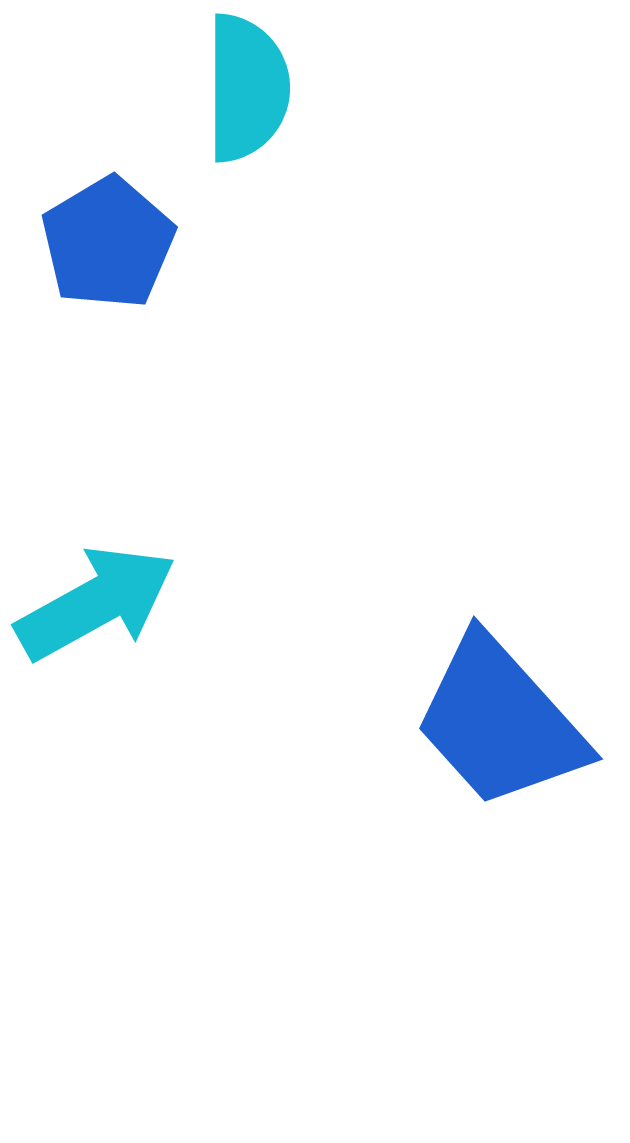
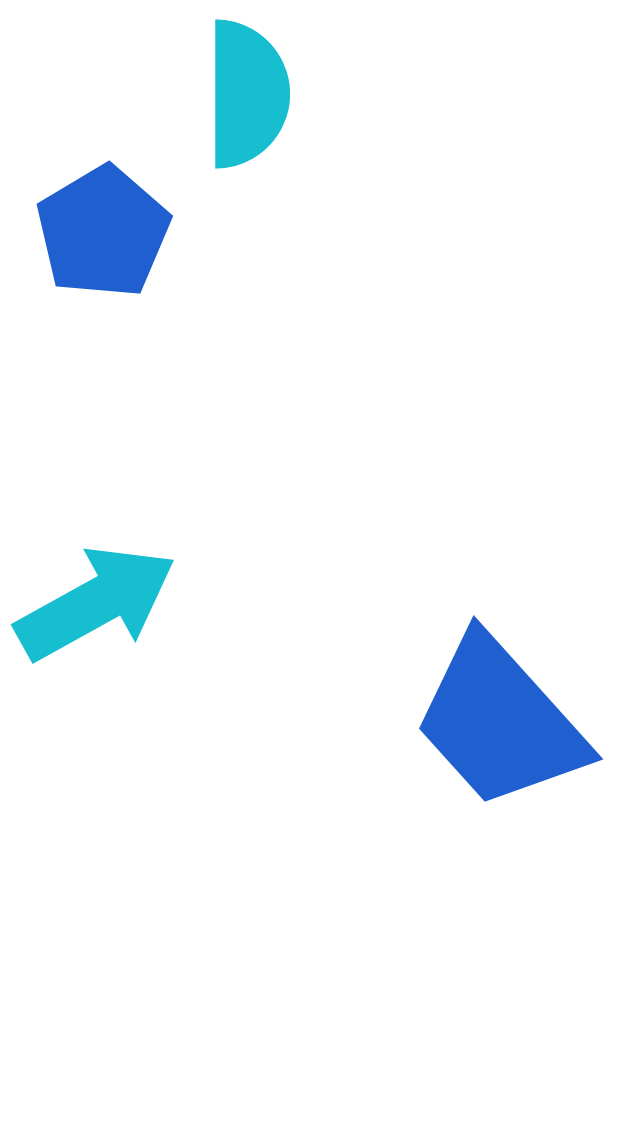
cyan semicircle: moved 6 px down
blue pentagon: moved 5 px left, 11 px up
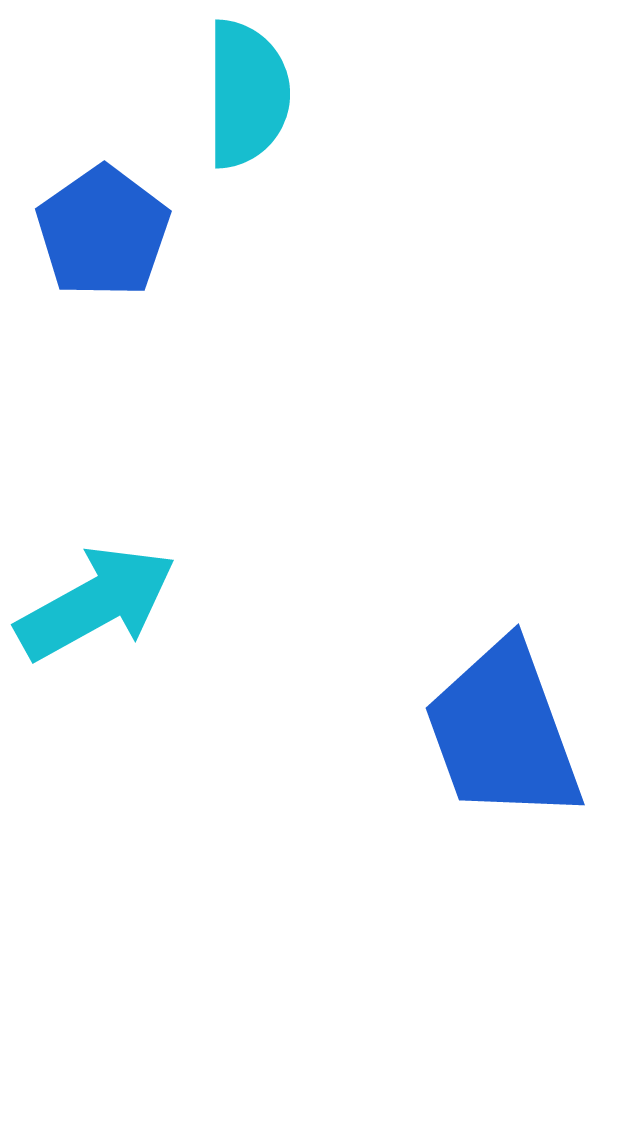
blue pentagon: rotated 4 degrees counterclockwise
blue trapezoid: moved 3 px right, 10 px down; rotated 22 degrees clockwise
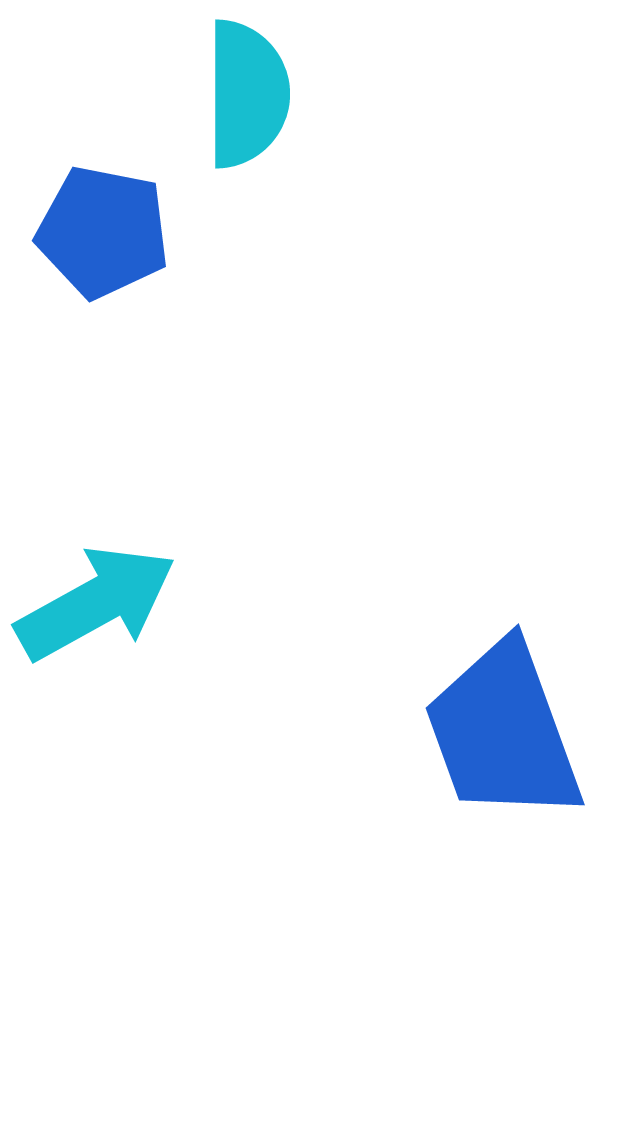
blue pentagon: rotated 26 degrees counterclockwise
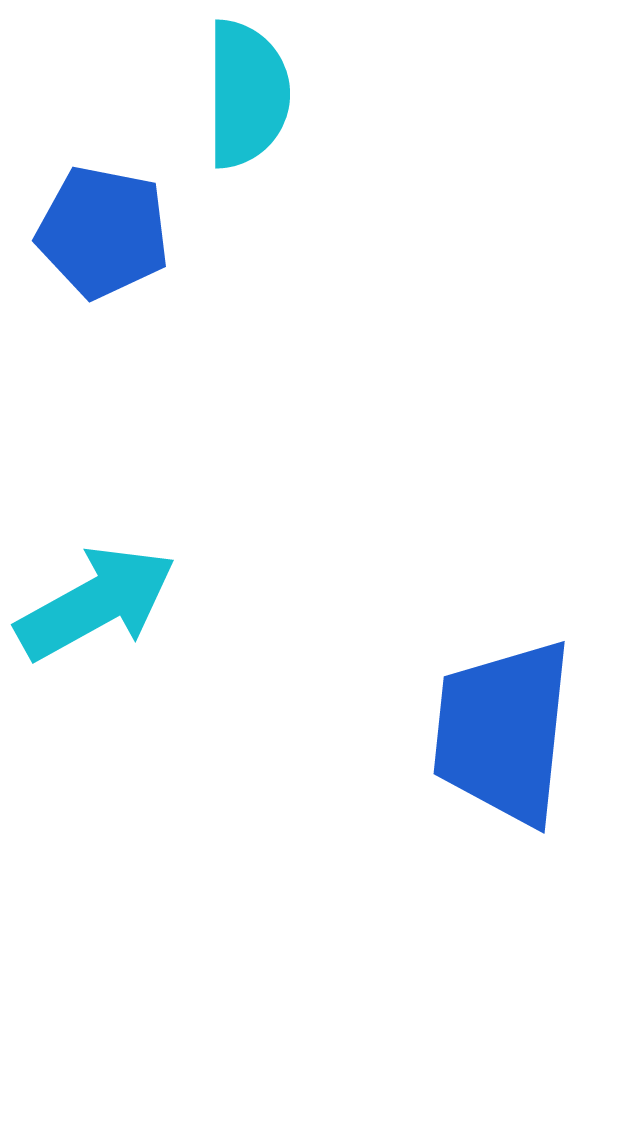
blue trapezoid: rotated 26 degrees clockwise
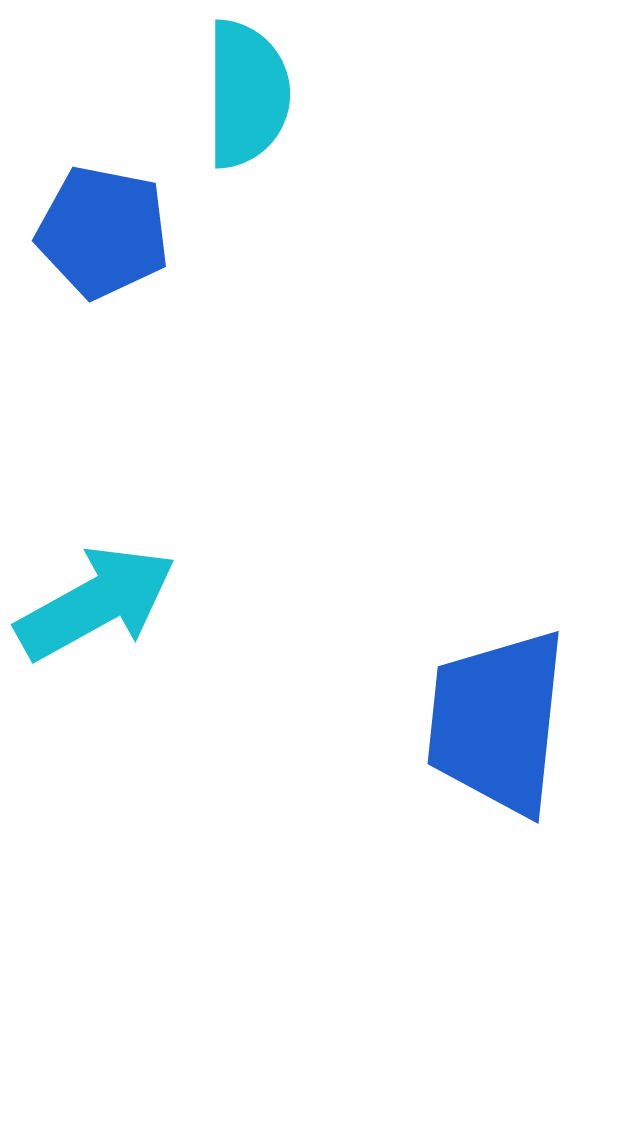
blue trapezoid: moved 6 px left, 10 px up
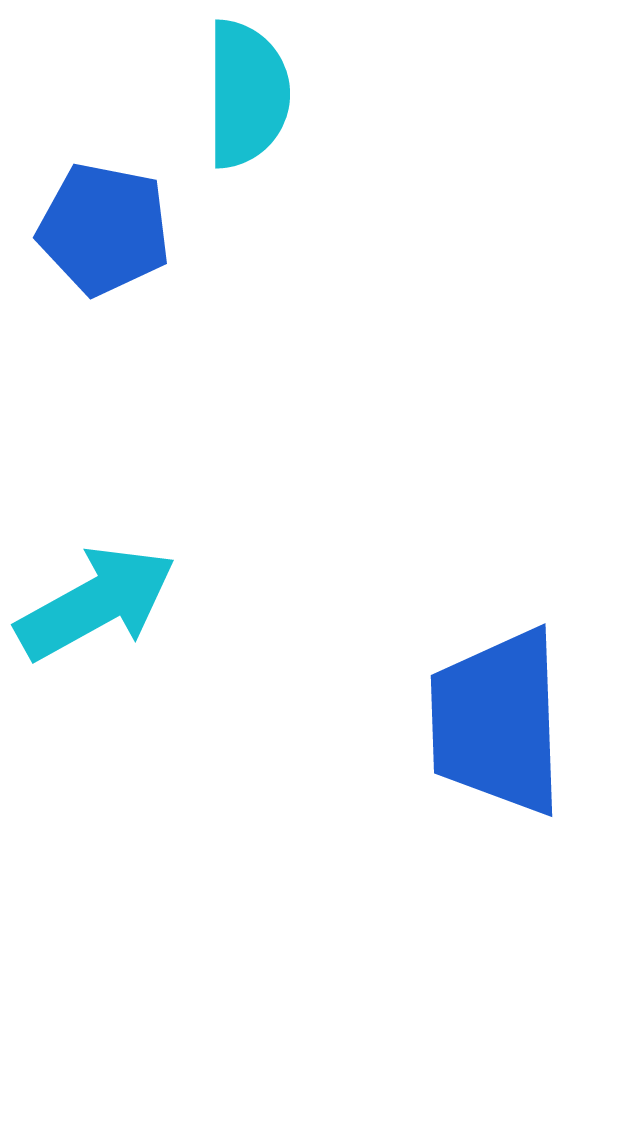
blue pentagon: moved 1 px right, 3 px up
blue trapezoid: rotated 8 degrees counterclockwise
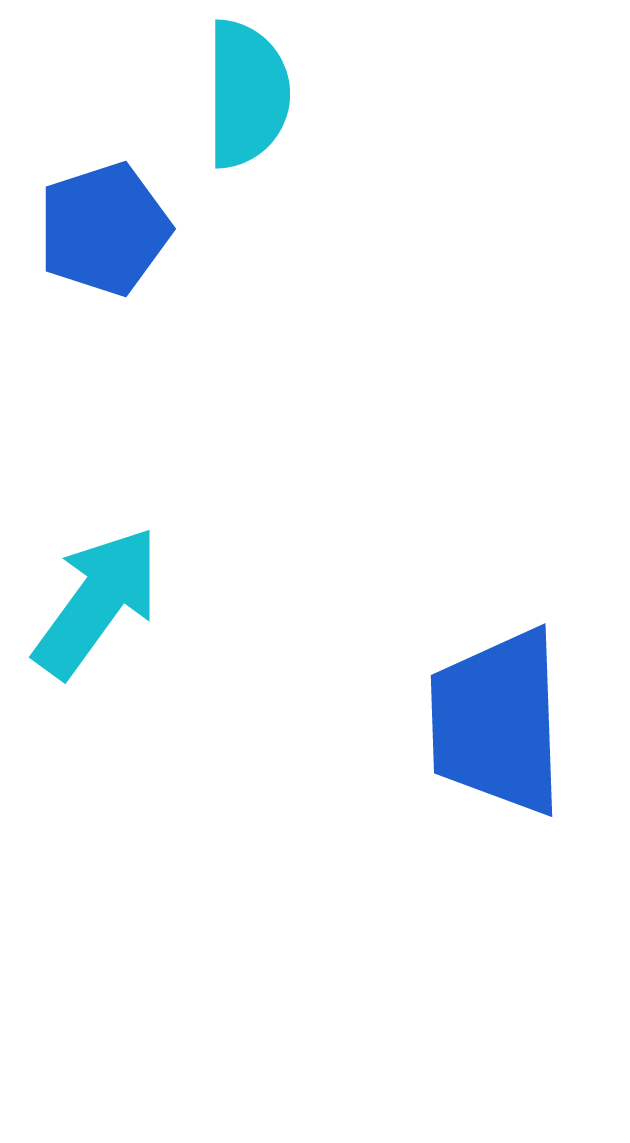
blue pentagon: rotated 29 degrees counterclockwise
cyan arrow: moved 1 px right, 1 px up; rotated 25 degrees counterclockwise
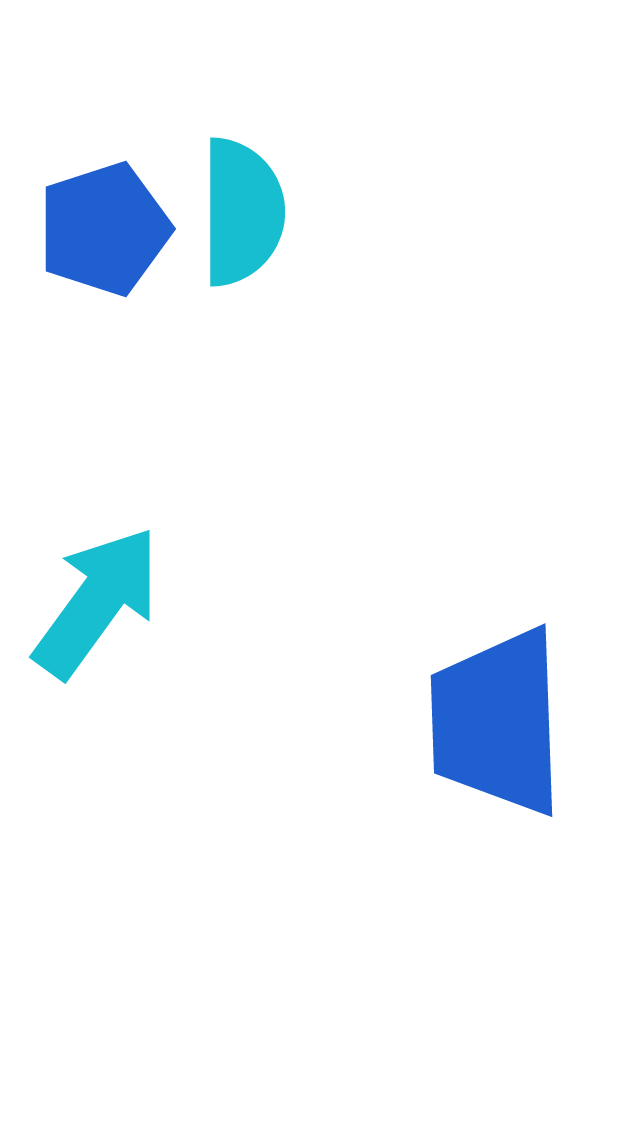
cyan semicircle: moved 5 px left, 118 px down
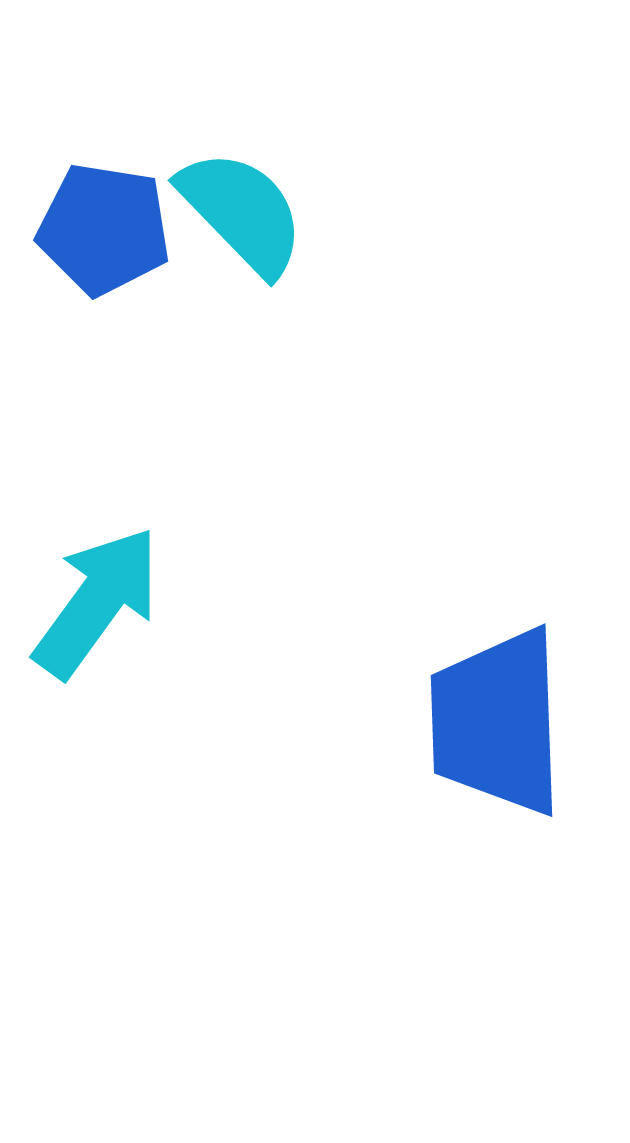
cyan semicircle: rotated 44 degrees counterclockwise
blue pentagon: rotated 27 degrees clockwise
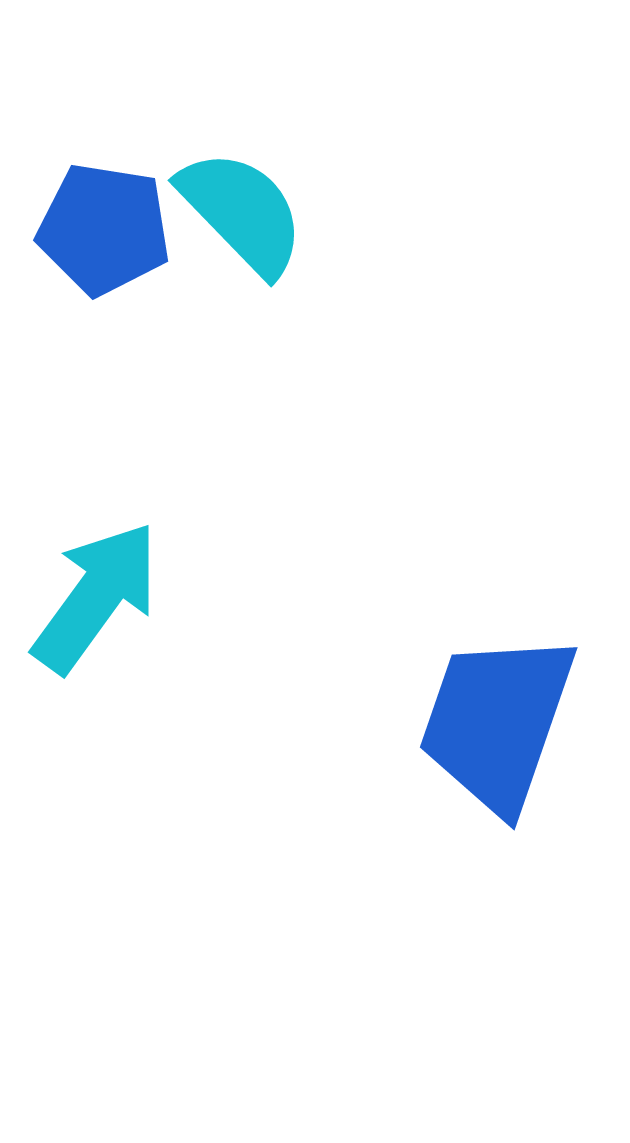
cyan arrow: moved 1 px left, 5 px up
blue trapezoid: rotated 21 degrees clockwise
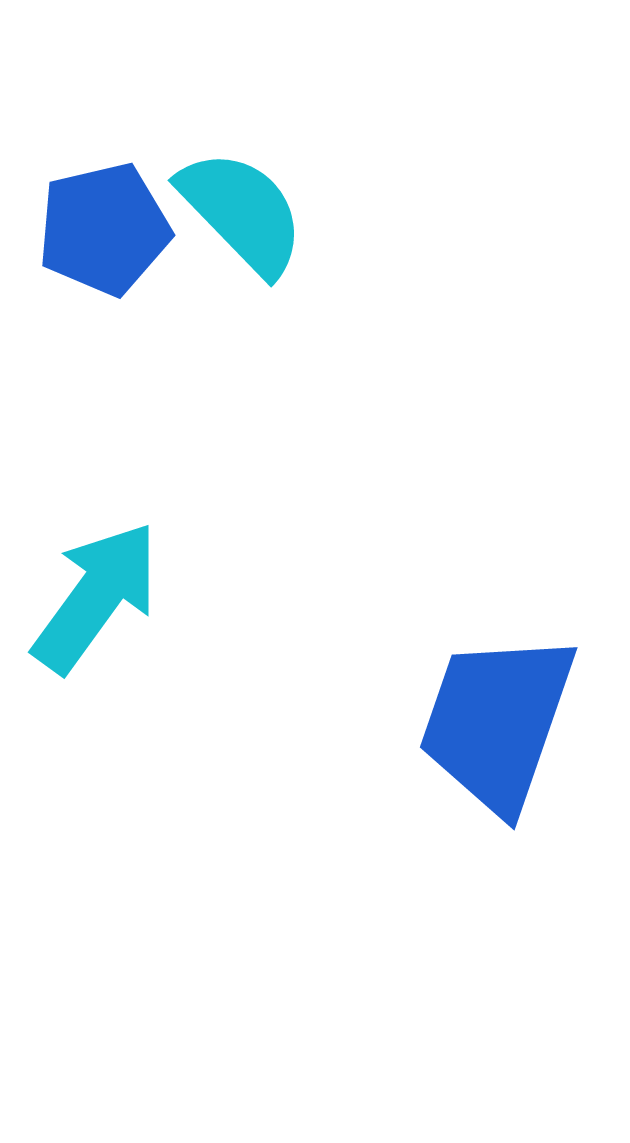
blue pentagon: rotated 22 degrees counterclockwise
